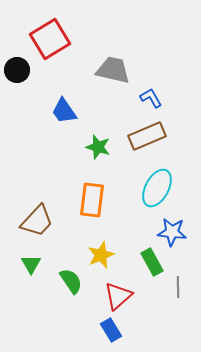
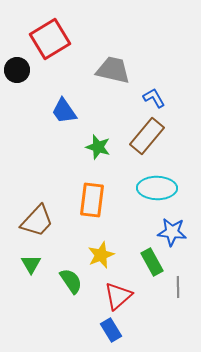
blue L-shape: moved 3 px right
brown rectangle: rotated 27 degrees counterclockwise
cyan ellipse: rotated 63 degrees clockwise
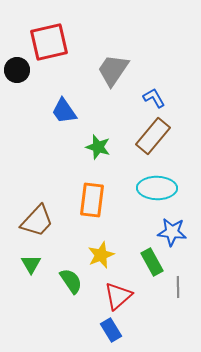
red square: moved 1 px left, 3 px down; rotated 18 degrees clockwise
gray trapezoid: rotated 69 degrees counterclockwise
brown rectangle: moved 6 px right
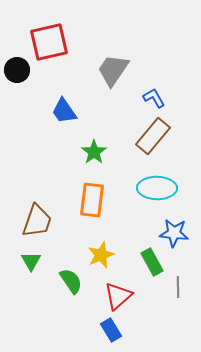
green star: moved 4 px left, 5 px down; rotated 20 degrees clockwise
brown trapezoid: rotated 24 degrees counterclockwise
blue star: moved 2 px right, 1 px down
green triangle: moved 3 px up
